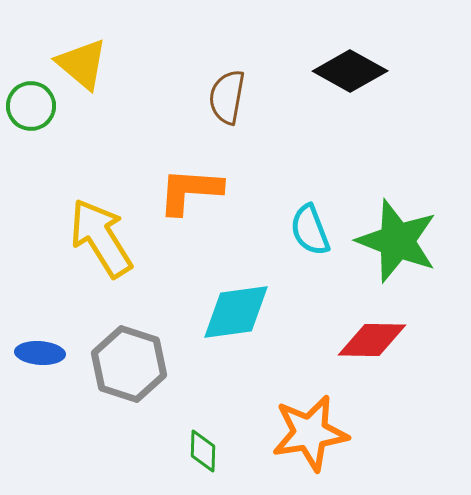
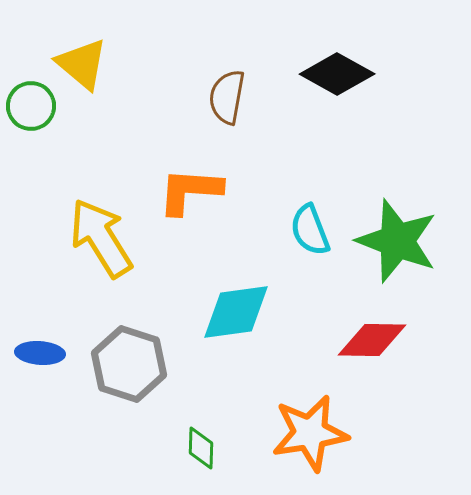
black diamond: moved 13 px left, 3 px down
green diamond: moved 2 px left, 3 px up
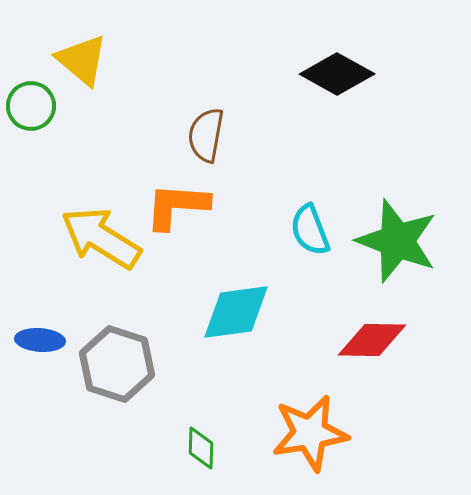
yellow triangle: moved 4 px up
brown semicircle: moved 21 px left, 38 px down
orange L-shape: moved 13 px left, 15 px down
yellow arrow: rotated 26 degrees counterclockwise
blue ellipse: moved 13 px up
gray hexagon: moved 12 px left
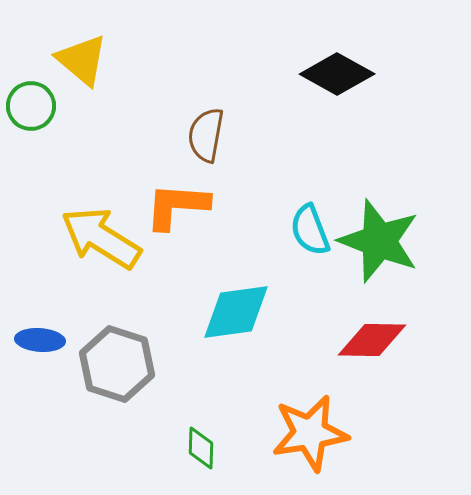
green star: moved 18 px left
